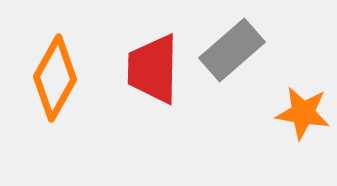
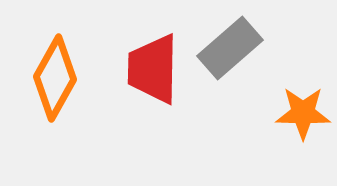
gray rectangle: moved 2 px left, 2 px up
orange star: rotated 8 degrees counterclockwise
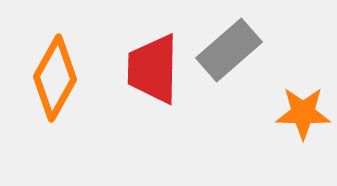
gray rectangle: moved 1 px left, 2 px down
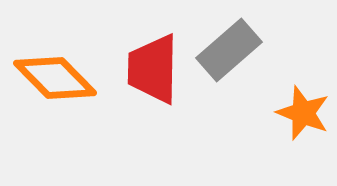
orange diamond: rotated 74 degrees counterclockwise
orange star: rotated 20 degrees clockwise
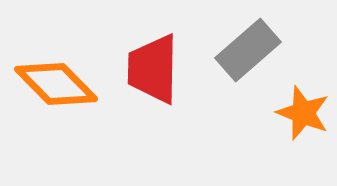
gray rectangle: moved 19 px right
orange diamond: moved 1 px right, 6 px down
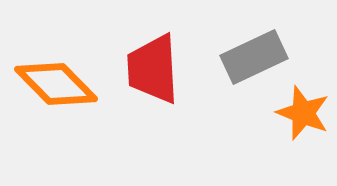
gray rectangle: moved 6 px right, 7 px down; rotated 16 degrees clockwise
red trapezoid: rotated 4 degrees counterclockwise
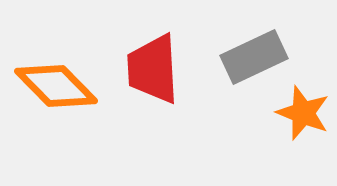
orange diamond: moved 2 px down
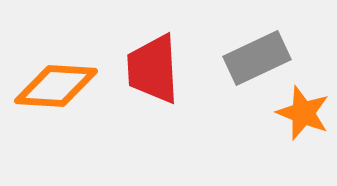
gray rectangle: moved 3 px right, 1 px down
orange diamond: rotated 42 degrees counterclockwise
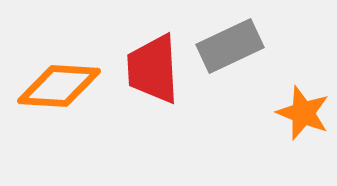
gray rectangle: moved 27 px left, 12 px up
orange diamond: moved 3 px right
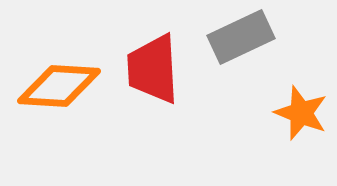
gray rectangle: moved 11 px right, 9 px up
orange star: moved 2 px left
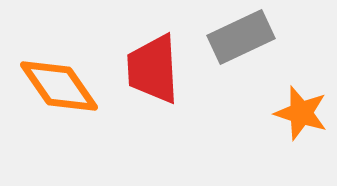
orange diamond: rotated 52 degrees clockwise
orange star: rotated 4 degrees counterclockwise
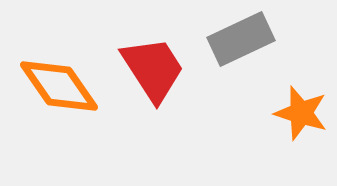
gray rectangle: moved 2 px down
red trapezoid: rotated 150 degrees clockwise
